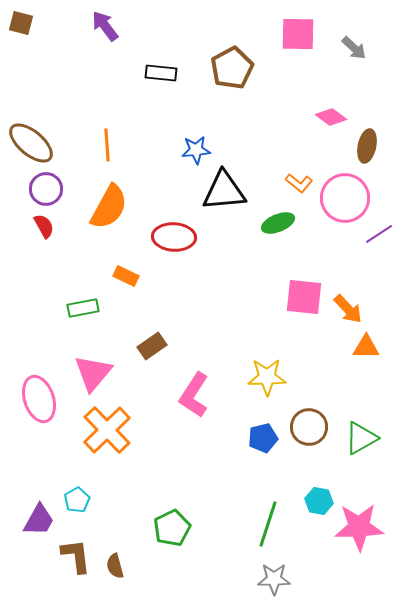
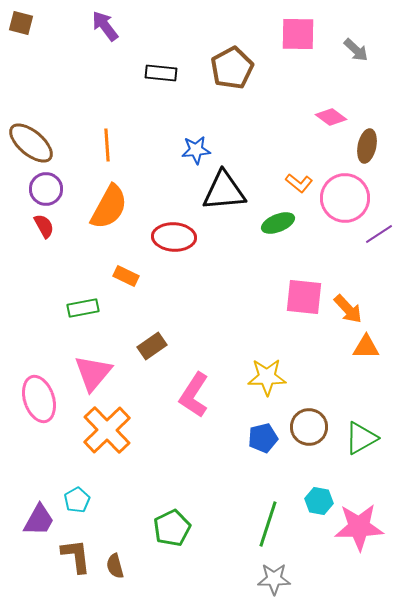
gray arrow at (354, 48): moved 2 px right, 2 px down
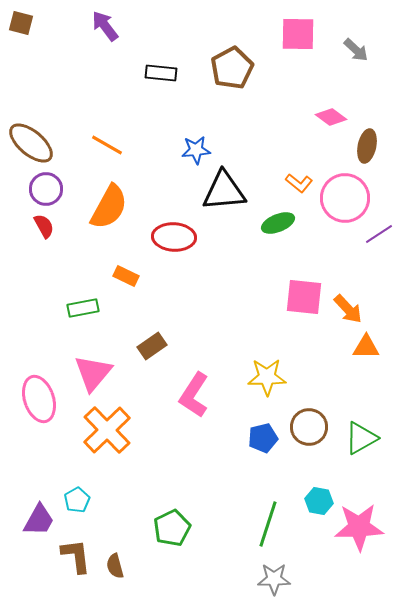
orange line at (107, 145): rotated 56 degrees counterclockwise
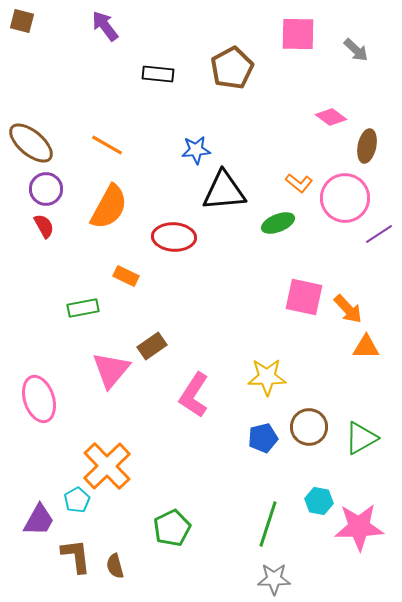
brown square at (21, 23): moved 1 px right, 2 px up
black rectangle at (161, 73): moved 3 px left, 1 px down
pink square at (304, 297): rotated 6 degrees clockwise
pink triangle at (93, 373): moved 18 px right, 3 px up
orange cross at (107, 430): moved 36 px down
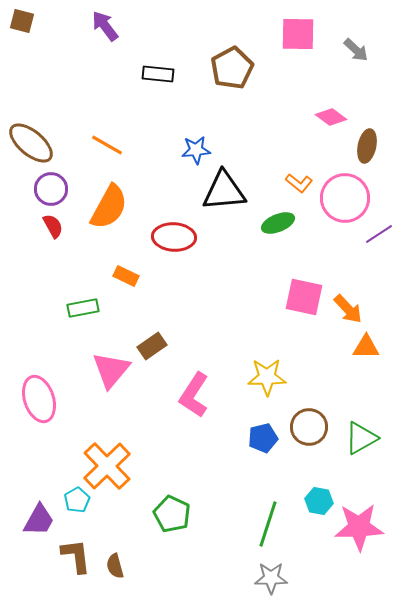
purple circle at (46, 189): moved 5 px right
red semicircle at (44, 226): moved 9 px right
green pentagon at (172, 528): moved 14 px up; rotated 21 degrees counterclockwise
gray star at (274, 579): moved 3 px left, 1 px up
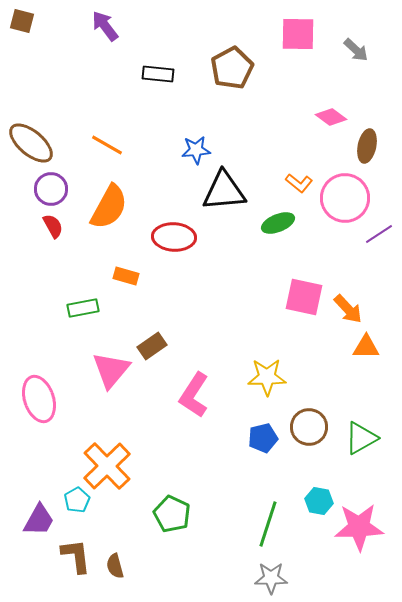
orange rectangle at (126, 276): rotated 10 degrees counterclockwise
